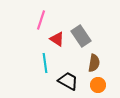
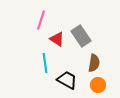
black trapezoid: moved 1 px left, 1 px up
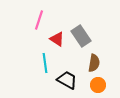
pink line: moved 2 px left
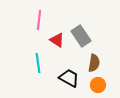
pink line: rotated 12 degrees counterclockwise
red triangle: moved 1 px down
cyan line: moved 7 px left
black trapezoid: moved 2 px right, 2 px up
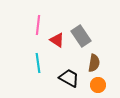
pink line: moved 1 px left, 5 px down
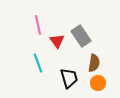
pink line: rotated 18 degrees counterclockwise
red triangle: moved 1 px down; rotated 21 degrees clockwise
cyan line: rotated 12 degrees counterclockwise
black trapezoid: rotated 45 degrees clockwise
orange circle: moved 2 px up
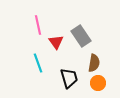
red triangle: moved 1 px left, 1 px down
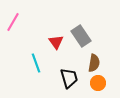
pink line: moved 25 px left, 3 px up; rotated 42 degrees clockwise
cyan line: moved 2 px left
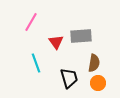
pink line: moved 18 px right
gray rectangle: rotated 60 degrees counterclockwise
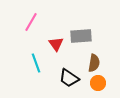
red triangle: moved 2 px down
black trapezoid: rotated 140 degrees clockwise
